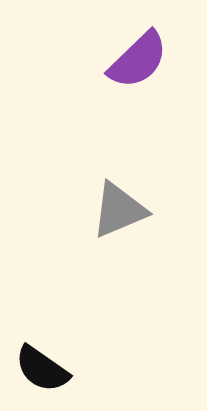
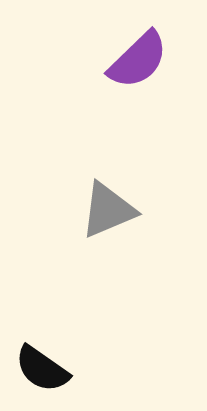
gray triangle: moved 11 px left
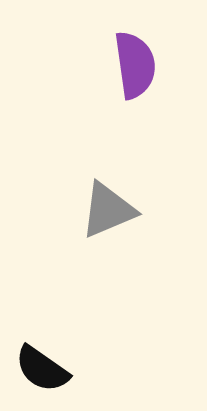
purple semicircle: moved 3 px left, 5 px down; rotated 54 degrees counterclockwise
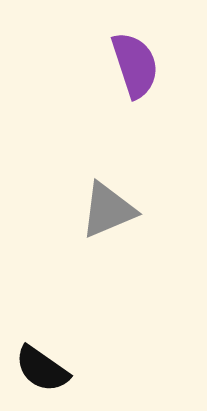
purple semicircle: rotated 10 degrees counterclockwise
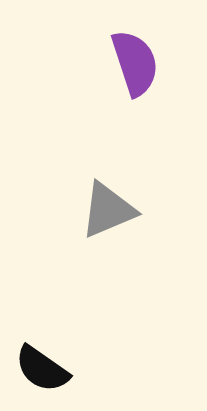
purple semicircle: moved 2 px up
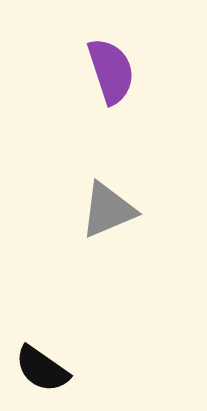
purple semicircle: moved 24 px left, 8 px down
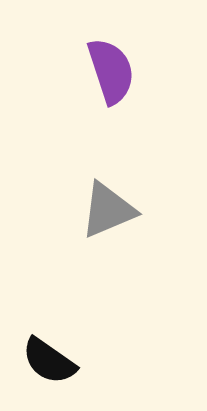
black semicircle: moved 7 px right, 8 px up
